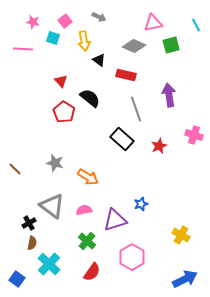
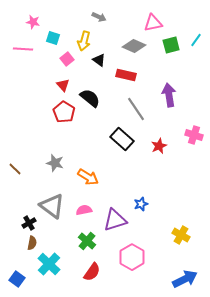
pink square: moved 2 px right, 38 px down
cyan line: moved 15 px down; rotated 64 degrees clockwise
yellow arrow: rotated 24 degrees clockwise
red triangle: moved 2 px right, 4 px down
gray line: rotated 15 degrees counterclockwise
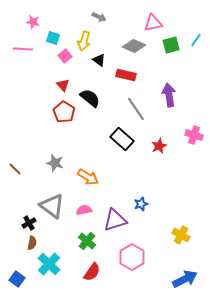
pink square: moved 2 px left, 3 px up
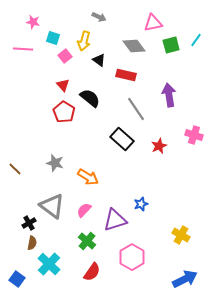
gray diamond: rotated 30 degrees clockwise
pink semicircle: rotated 35 degrees counterclockwise
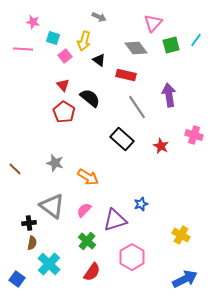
pink triangle: rotated 36 degrees counterclockwise
gray diamond: moved 2 px right, 2 px down
gray line: moved 1 px right, 2 px up
red star: moved 2 px right; rotated 21 degrees counterclockwise
black cross: rotated 24 degrees clockwise
